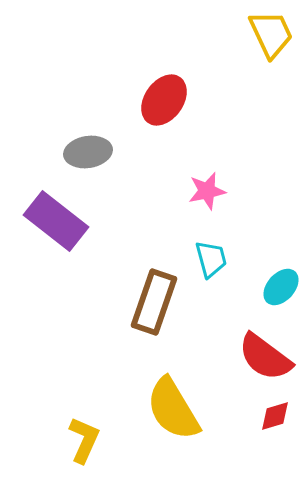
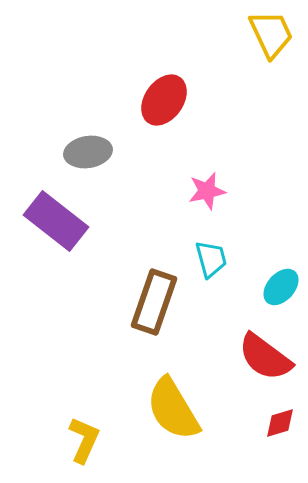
red diamond: moved 5 px right, 7 px down
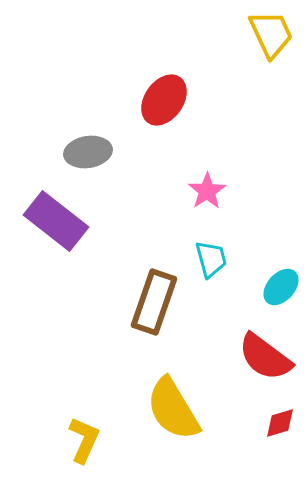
pink star: rotated 21 degrees counterclockwise
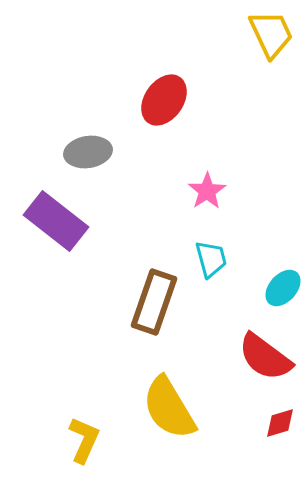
cyan ellipse: moved 2 px right, 1 px down
yellow semicircle: moved 4 px left, 1 px up
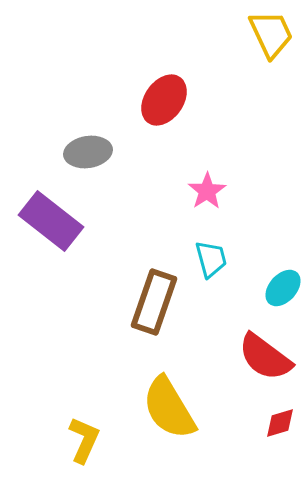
purple rectangle: moved 5 px left
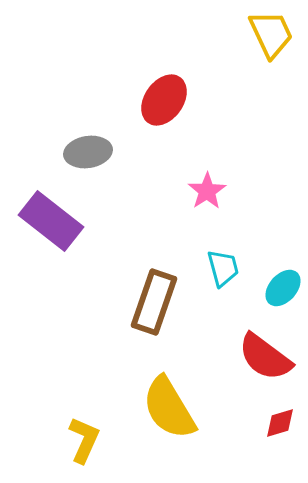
cyan trapezoid: moved 12 px right, 9 px down
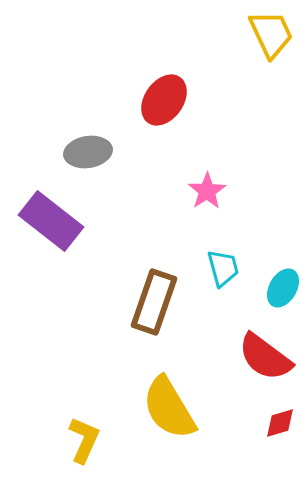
cyan ellipse: rotated 12 degrees counterclockwise
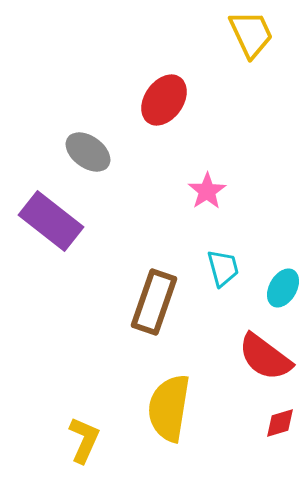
yellow trapezoid: moved 20 px left
gray ellipse: rotated 45 degrees clockwise
yellow semicircle: rotated 40 degrees clockwise
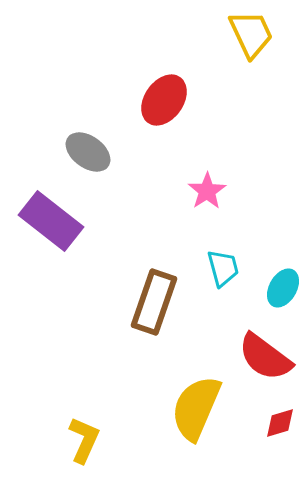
yellow semicircle: moved 27 px right; rotated 14 degrees clockwise
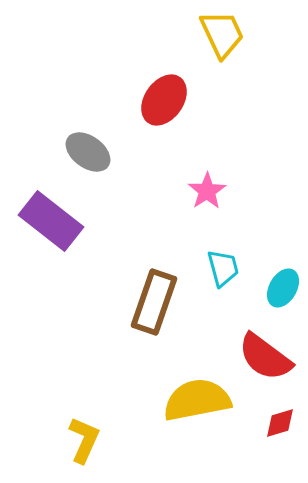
yellow trapezoid: moved 29 px left
yellow semicircle: moved 1 px right, 8 px up; rotated 56 degrees clockwise
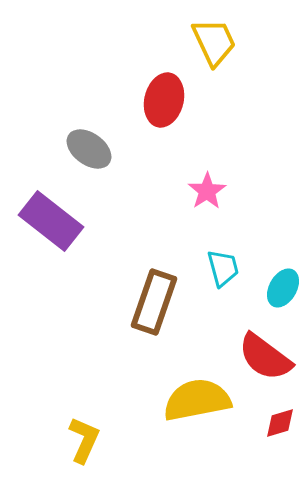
yellow trapezoid: moved 8 px left, 8 px down
red ellipse: rotated 21 degrees counterclockwise
gray ellipse: moved 1 px right, 3 px up
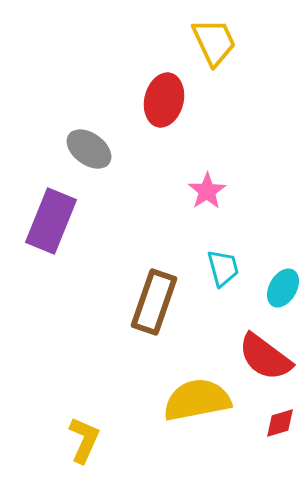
purple rectangle: rotated 74 degrees clockwise
